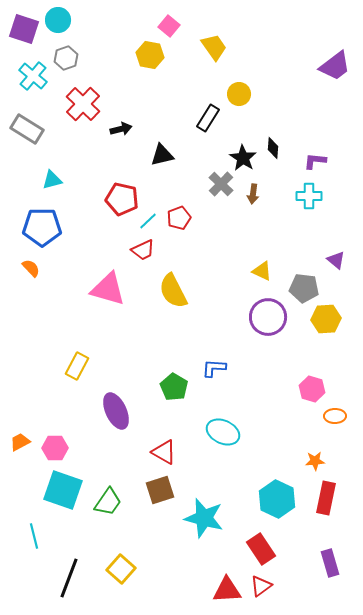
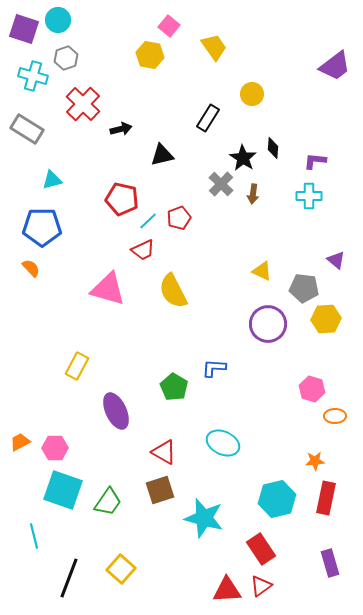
cyan cross at (33, 76): rotated 24 degrees counterclockwise
yellow circle at (239, 94): moved 13 px right
purple circle at (268, 317): moved 7 px down
cyan ellipse at (223, 432): moved 11 px down
cyan hexagon at (277, 499): rotated 21 degrees clockwise
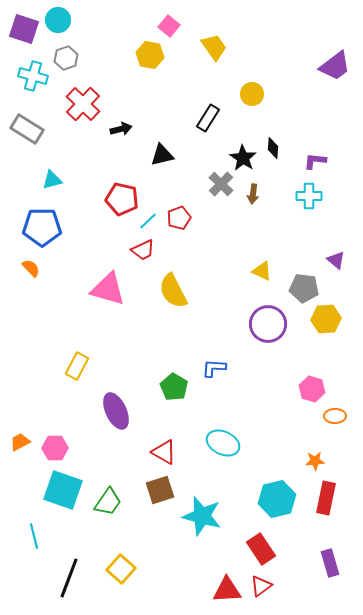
cyan star at (204, 518): moved 2 px left, 2 px up
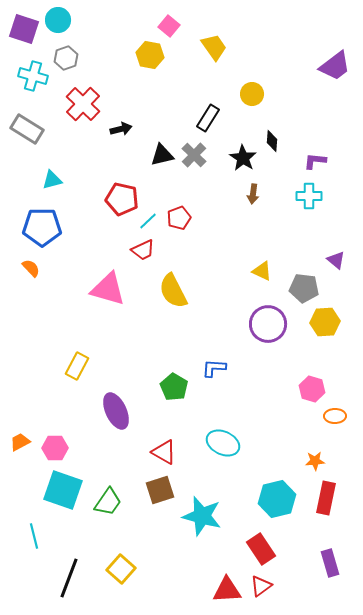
black diamond at (273, 148): moved 1 px left, 7 px up
gray cross at (221, 184): moved 27 px left, 29 px up
yellow hexagon at (326, 319): moved 1 px left, 3 px down
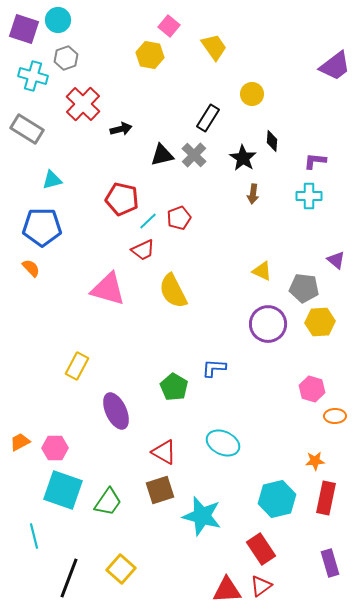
yellow hexagon at (325, 322): moved 5 px left
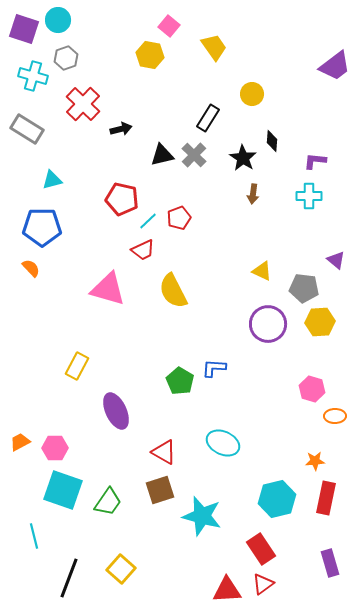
green pentagon at (174, 387): moved 6 px right, 6 px up
red triangle at (261, 586): moved 2 px right, 2 px up
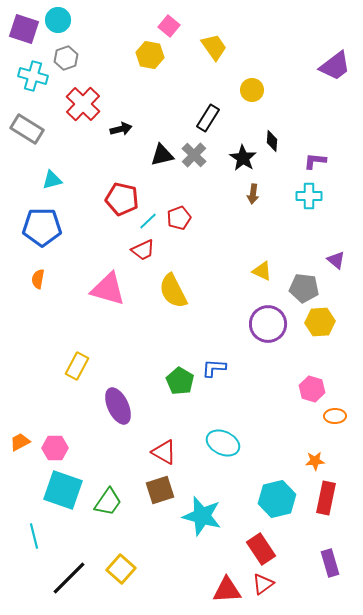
yellow circle at (252, 94): moved 4 px up
orange semicircle at (31, 268): moved 7 px right, 11 px down; rotated 126 degrees counterclockwise
purple ellipse at (116, 411): moved 2 px right, 5 px up
black line at (69, 578): rotated 24 degrees clockwise
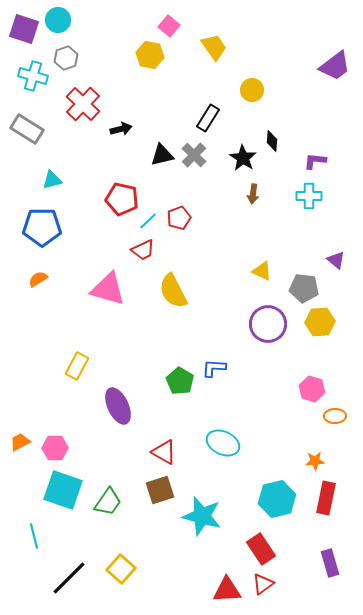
orange semicircle at (38, 279): rotated 48 degrees clockwise
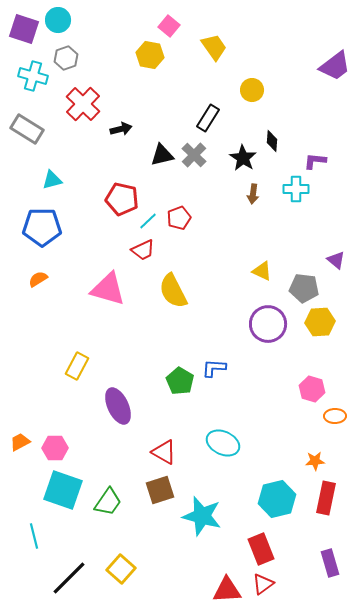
cyan cross at (309, 196): moved 13 px left, 7 px up
red rectangle at (261, 549): rotated 12 degrees clockwise
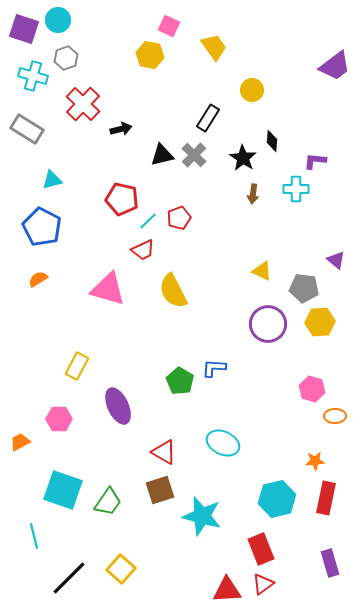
pink square at (169, 26): rotated 15 degrees counterclockwise
blue pentagon at (42, 227): rotated 27 degrees clockwise
pink hexagon at (55, 448): moved 4 px right, 29 px up
